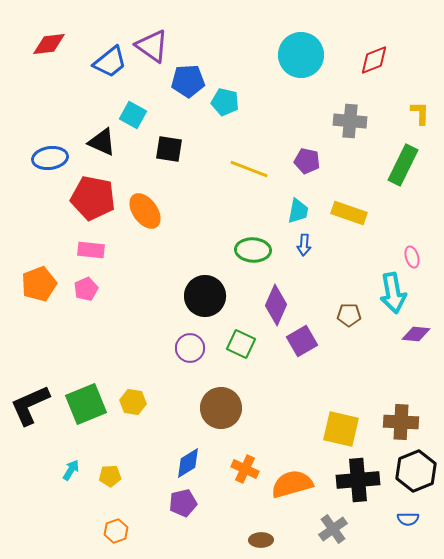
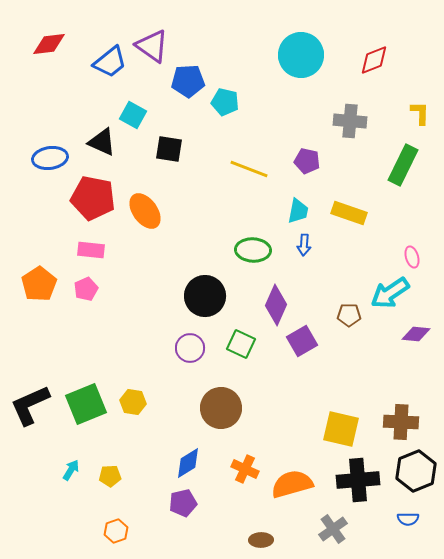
orange pentagon at (39, 284): rotated 12 degrees counterclockwise
cyan arrow at (393, 293): moved 3 px left; rotated 66 degrees clockwise
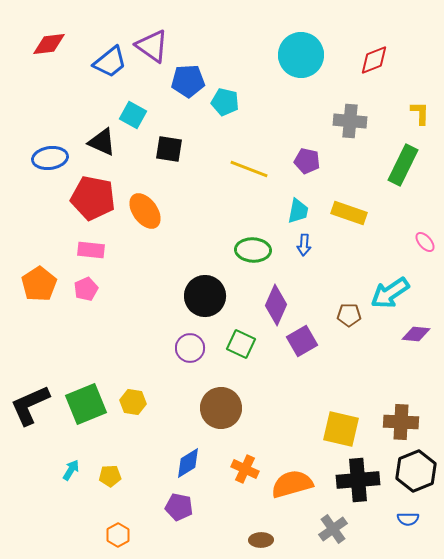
pink ellipse at (412, 257): moved 13 px right, 15 px up; rotated 25 degrees counterclockwise
purple pentagon at (183, 503): moved 4 px left, 4 px down; rotated 24 degrees clockwise
orange hexagon at (116, 531): moved 2 px right, 4 px down; rotated 10 degrees counterclockwise
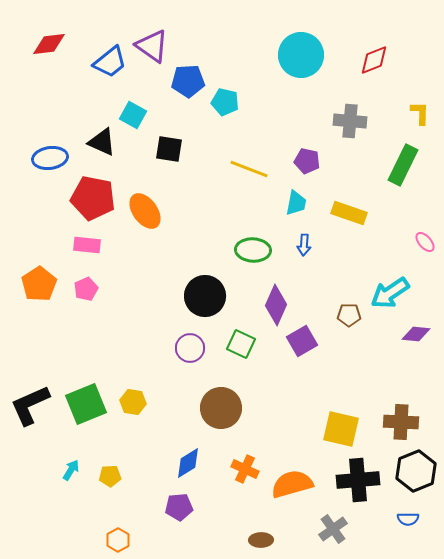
cyan trapezoid at (298, 211): moved 2 px left, 8 px up
pink rectangle at (91, 250): moved 4 px left, 5 px up
purple pentagon at (179, 507): rotated 16 degrees counterclockwise
orange hexagon at (118, 535): moved 5 px down
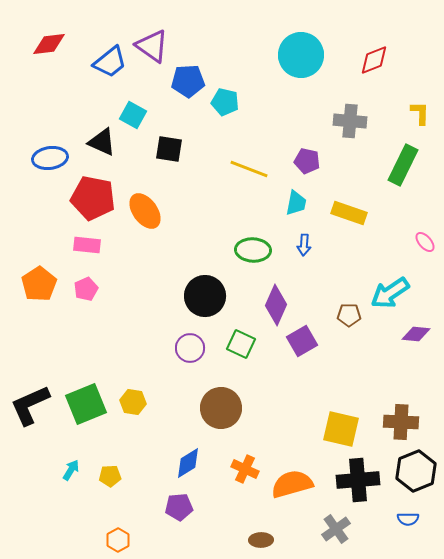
gray cross at (333, 529): moved 3 px right
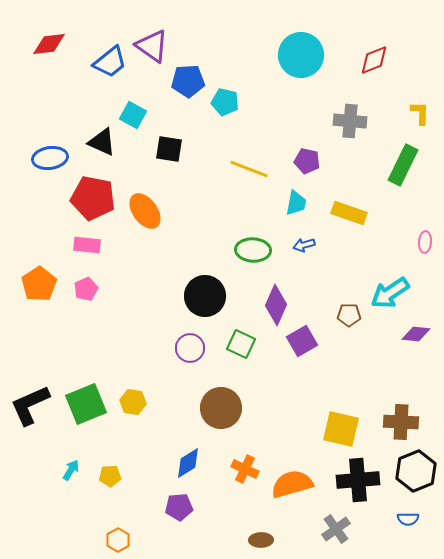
pink ellipse at (425, 242): rotated 45 degrees clockwise
blue arrow at (304, 245): rotated 70 degrees clockwise
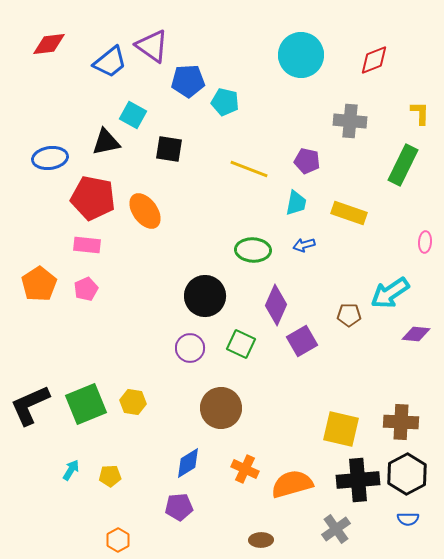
black triangle at (102, 142): moved 4 px right; rotated 36 degrees counterclockwise
black hexagon at (416, 471): moved 9 px left, 3 px down; rotated 6 degrees counterclockwise
